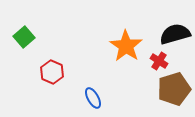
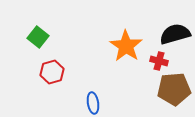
green square: moved 14 px right; rotated 10 degrees counterclockwise
red cross: rotated 18 degrees counterclockwise
red hexagon: rotated 20 degrees clockwise
brown pentagon: rotated 12 degrees clockwise
blue ellipse: moved 5 px down; rotated 20 degrees clockwise
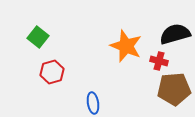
orange star: rotated 12 degrees counterclockwise
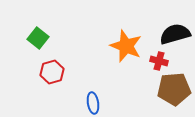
green square: moved 1 px down
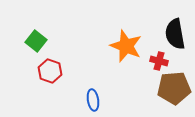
black semicircle: rotated 84 degrees counterclockwise
green square: moved 2 px left, 3 px down
red hexagon: moved 2 px left, 1 px up; rotated 25 degrees counterclockwise
brown pentagon: moved 1 px up
blue ellipse: moved 3 px up
